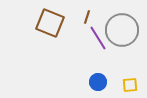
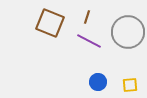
gray circle: moved 6 px right, 2 px down
purple line: moved 9 px left, 3 px down; rotated 30 degrees counterclockwise
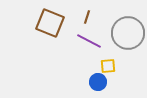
gray circle: moved 1 px down
yellow square: moved 22 px left, 19 px up
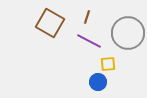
brown square: rotated 8 degrees clockwise
yellow square: moved 2 px up
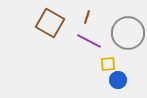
blue circle: moved 20 px right, 2 px up
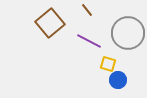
brown line: moved 7 px up; rotated 56 degrees counterclockwise
brown square: rotated 20 degrees clockwise
yellow square: rotated 21 degrees clockwise
